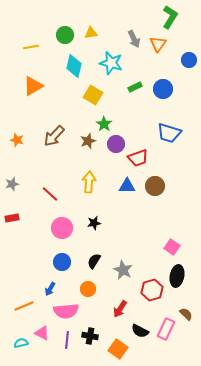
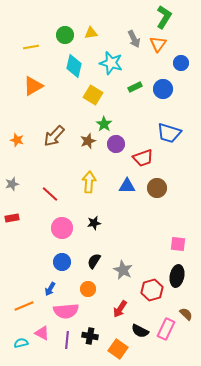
green L-shape at (170, 17): moved 6 px left
blue circle at (189, 60): moved 8 px left, 3 px down
red trapezoid at (138, 158): moved 5 px right
brown circle at (155, 186): moved 2 px right, 2 px down
pink square at (172, 247): moved 6 px right, 3 px up; rotated 28 degrees counterclockwise
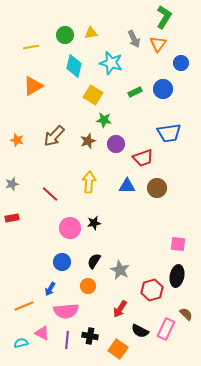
green rectangle at (135, 87): moved 5 px down
green star at (104, 124): moved 4 px up; rotated 28 degrees counterclockwise
blue trapezoid at (169, 133): rotated 25 degrees counterclockwise
pink circle at (62, 228): moved 8 px right
gray star at (123, 270): moved 3 px left
orange circle at (88, 289): moved 3 px up
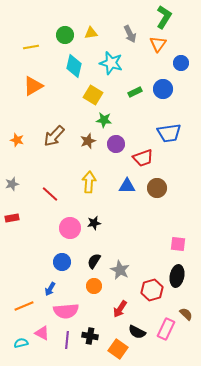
gray arrow at (134, 39): moved 4 px left, 5 px up
orange circle at (88, 286): moved 6 px right
black semicircle at (140, 331): moved 3 px left, 1 px down
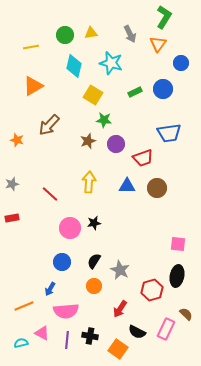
brown arrow at (54, 136): moved 5 px left, 11 px up
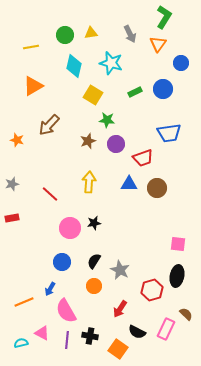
green star at (104, 120): moved 3 px right
blue triangle at (127, 186): moved 2 px right, 2 px up
orange line at (24, 306): moved 4 px up
pink semicircle at (66, 311): rotated 65 degrees clockwise
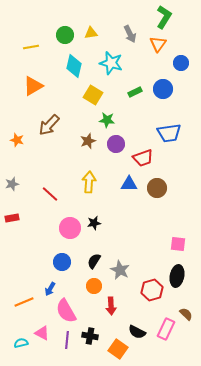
red arrow at (120, 309): moved 9 px left, 3 px up; rotated 36 degrees counterclockwise
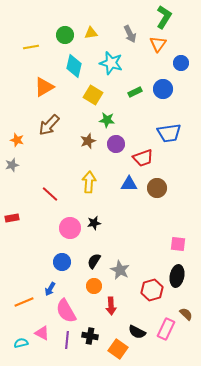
orange triangle at (33, 86): moved 11 px right, 1 px down
gray star at (12, 184): moved 19 px up
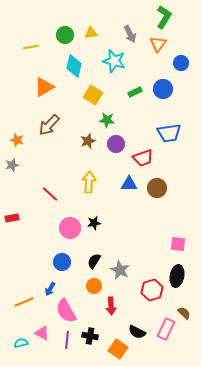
cyan star at (111, 63): moved 3 px right, 2 px up
brown semicircle at (186, 314): moved 2 px left, 1 px up
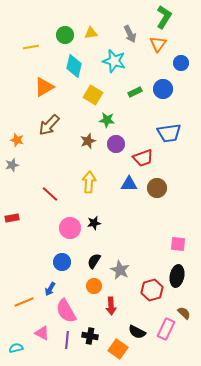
cyan semicircle at (21, 343): moved 5 px left, 5 px down
